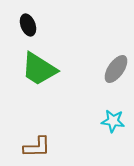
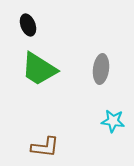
gray ellipse: moved 15 px left; rotated 28 degrees counterclockwise
brown L-shape: moved 8 px right; rotated 8 degrees clockwise
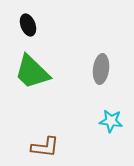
green trapezoid: moved 7 px left, 3 px down; rotated 12 degrees clockwise
cyan star: moved 2 px left
